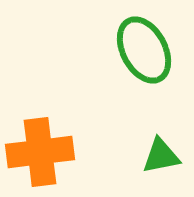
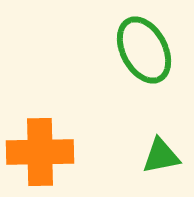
orange cross: rotated 6 degrees clockwise
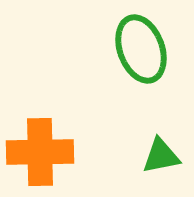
green ellipse: moved 3 px left, 1 px up; rotated 8 degrees clockwise
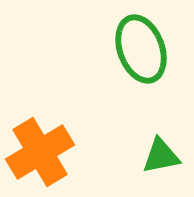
orange cross: rotated 30 degrees counterclockwise
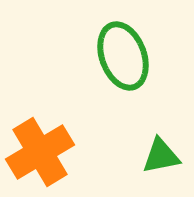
green ellipse: moved 18 px left, 7 px down
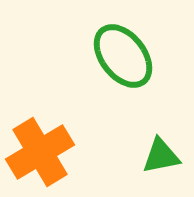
green ellipse: rotated 18 degrees counterclockwise
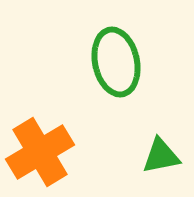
green ellipse: moved 7 px left, 6 px down; rotated 26 degrees clockwise
